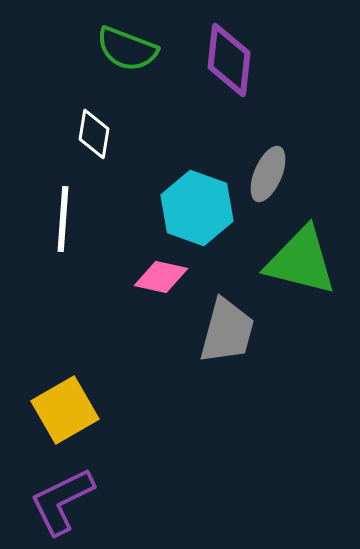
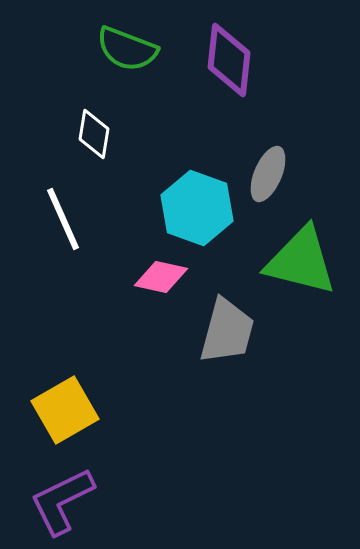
white line: rotated 28 degrees counterclockwise
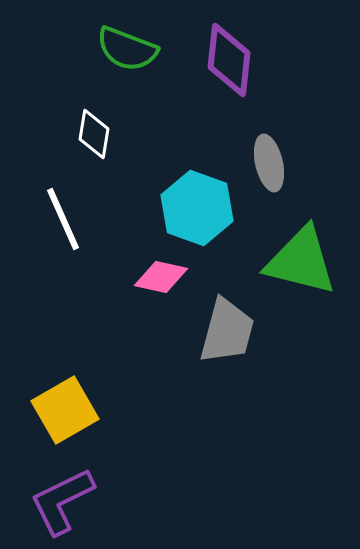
gray ellipse: moved 1 px right, 11 px up; rotated 36 degrees counterclockwise
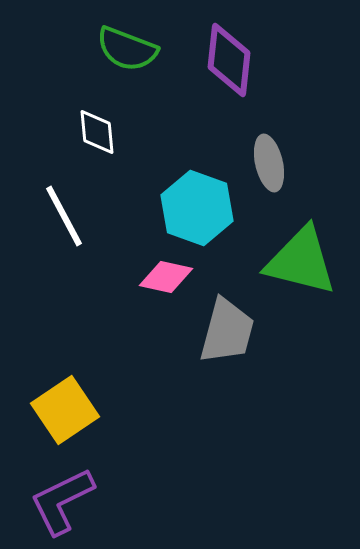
white diamond: moved 3 px right, 2 px up; rotated 15 degrees counterclockwise
white line: moved 1 px right, 3 px up; rotated 4 degrees counterclockwise
pink diamond: moved 5 px right
yellow square: rotated 4 degrees counterclockwise
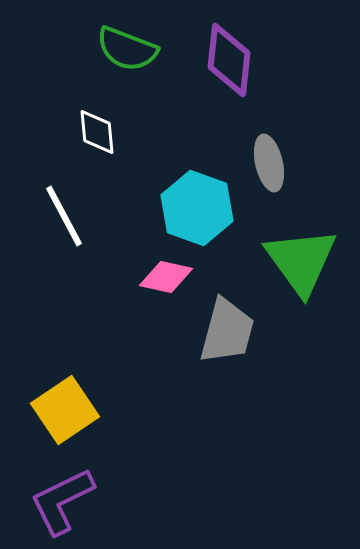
green triangle: rotated 40 degrees clockwise
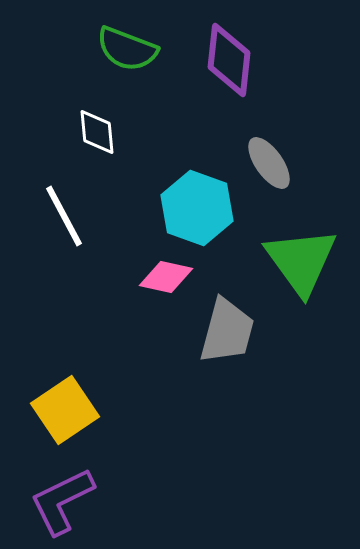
gray ellipse: rotated 22 degrees counterclockwise
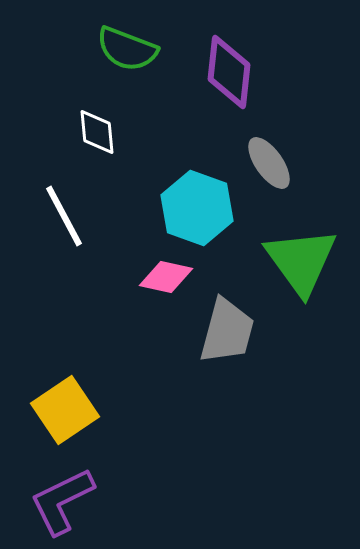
purple diamond: moved 12 px down
